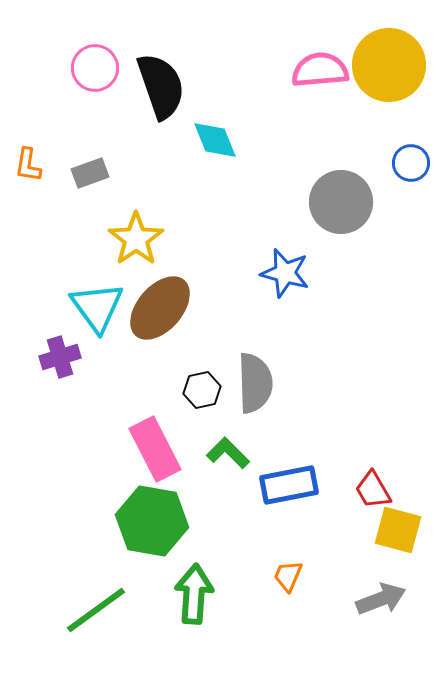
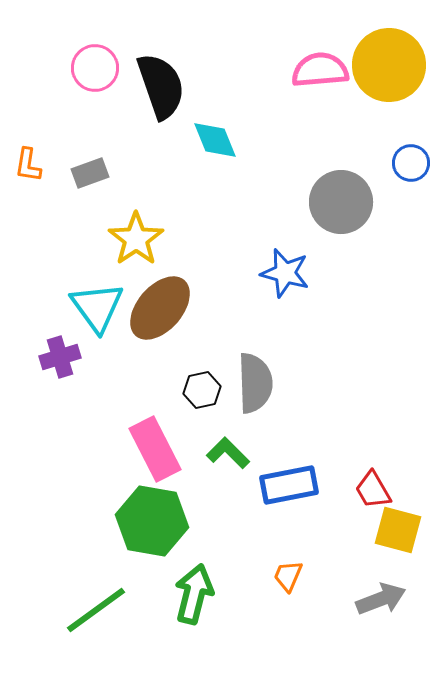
green arrow: rotated 10 degrees clockwise
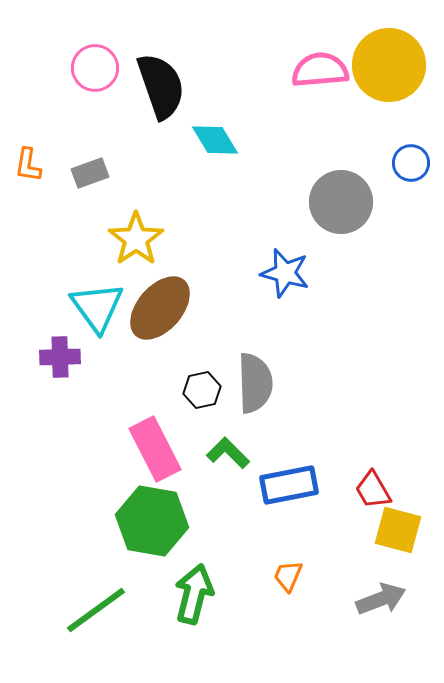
cyan diamond: rotated 9 degrees counterclockwise
purple cross: rotated 15 degrees clockwise
